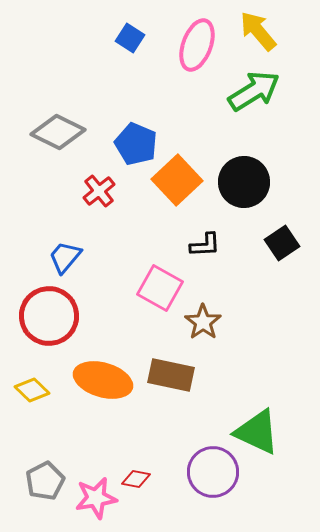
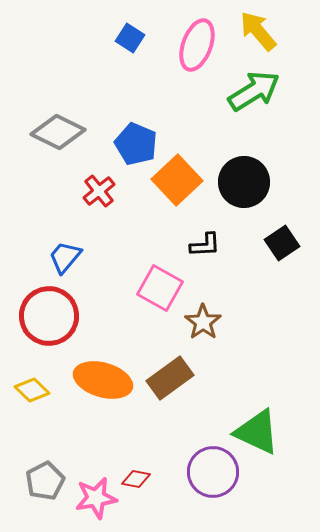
brown rectangle: moved 1 px left, 3 px down; rotated 48 degrees counterclockwise
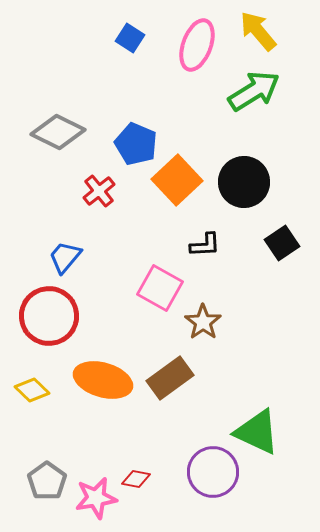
gray pentagon: moved 2 px right; rotated 9 degrees counterclockwise
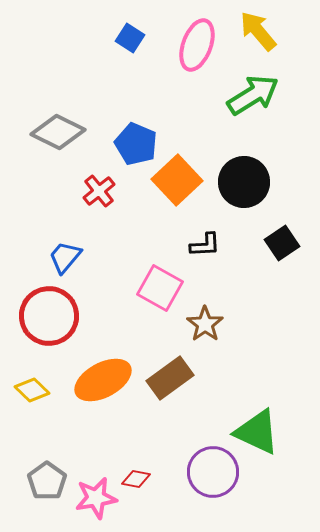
green arrow: moved 1 px left, 4 px down
brown star: moved 2 px right, 2 px down
orange ellipse: rotated 44 degrees counterclockwise
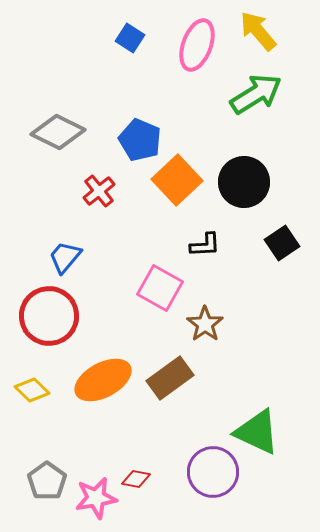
green arrow: moved 3 px right, 1 px up
blue pentagon: moved 4 px right, 4 px up
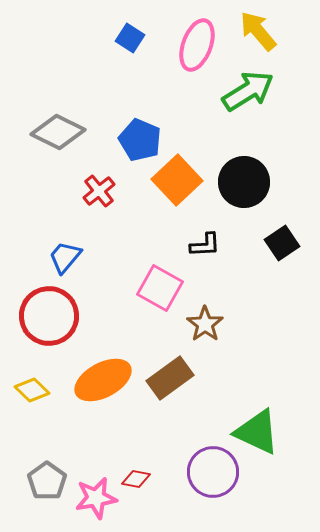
green arrow: moved 8 px left, 3 px up
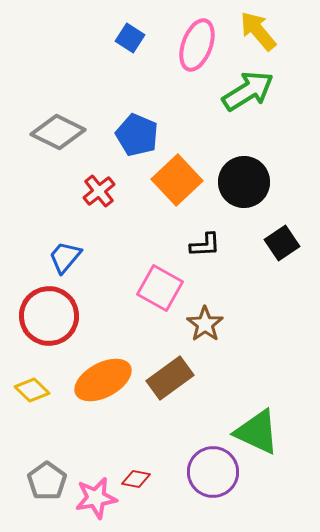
blue pentagon: moved 3 px left, 5 px up
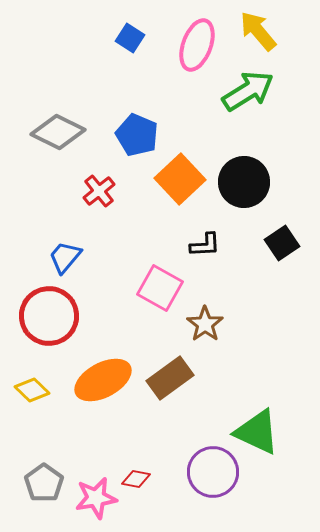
orange square: moved 3 px right, 1 px up
gray pentagon: moved 3 px left, 2 px down
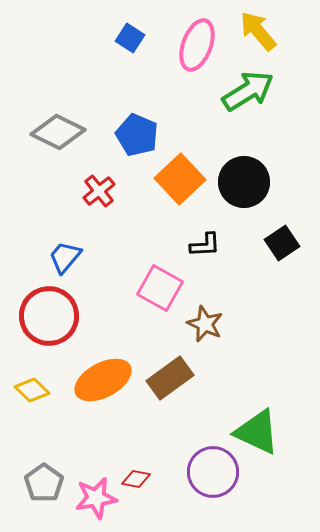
brown star: rotated 12 degrees counterclockwise
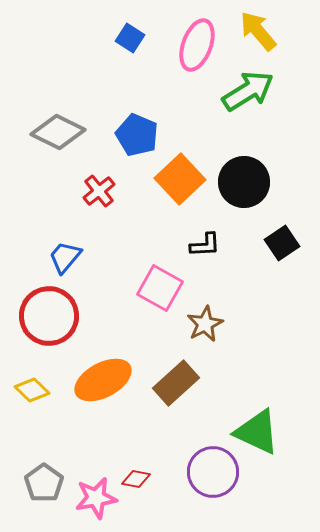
brown star: rotated 21 degrees clockwise
brown rectangle: moved 6 px right, 5 px down; rotated 6 degrees counterclockwise
